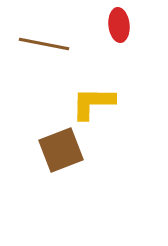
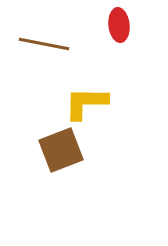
yellow L-shape: moved 7 px left
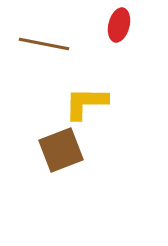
red ellipse: rotated 20 degrees clockwise
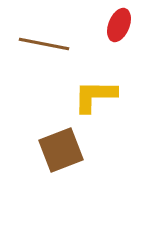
red ellipse: rotated 8 degrees clockwise
yellow L-shape: moved 9 px right, 7 px up
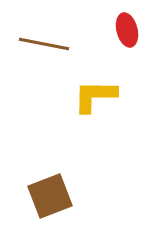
red ellipse: moved 8 px right, 5 px down; rotated 36 degrees counterclockwise
brown square: moved 11 px left, 46 px down
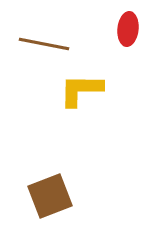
red ellipse: moved 1 px right, 1 px up; rotated 20 degrees clockwise
yellow L-shape: moved 14 px left, 6 px up
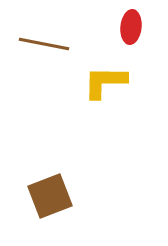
red ellipse: moved 3 px right, 2 px up
yellow L-shape: moved 24 px right, 8 px up
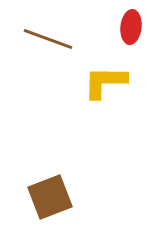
brown line: moved 4 px right, 5 px up; rotated 9 degrees clockwise
brown square: moved 1 px down
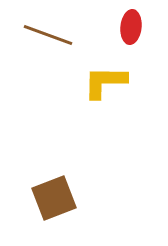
brown line: moved 4 px up
brown square: moved 4 px right, 1 px down
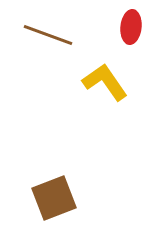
yellow L-shape: rotated 54 degrees clockwise
